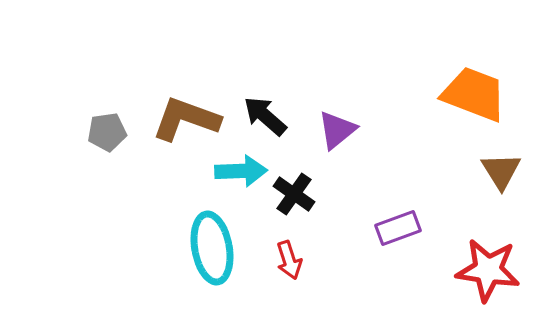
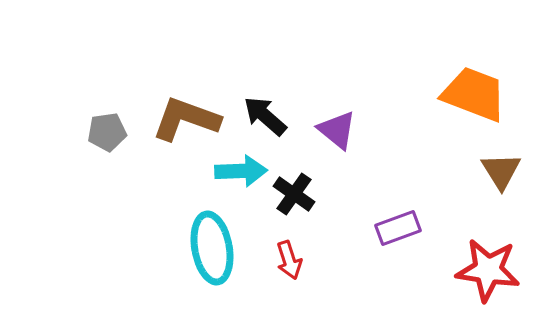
purple triangle: rotated 42 degrees counterclockwise
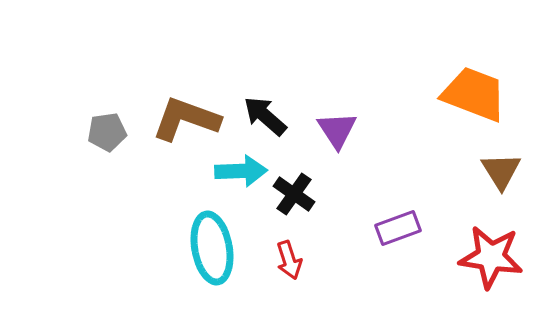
purple triangle: rotated 18 degrees clockwise
red star: moved 3 px right, 13 px up
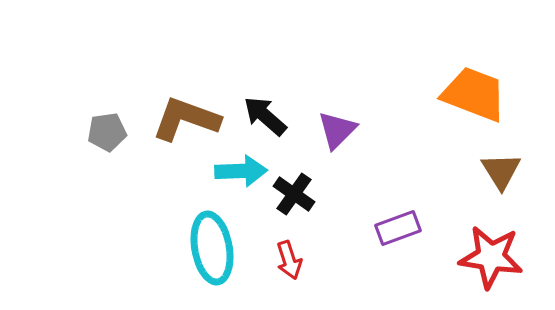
purple triangle: rotated 18 degrees clockwise
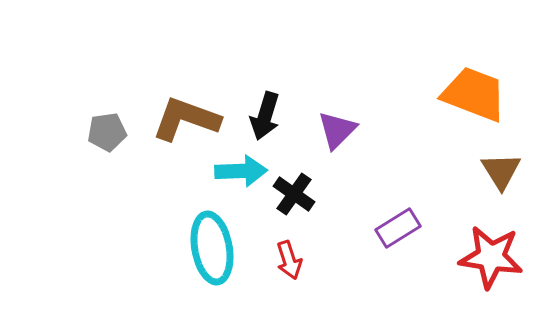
black arrow: rotated 114 degrees counterclockwise
purple rectangle: rotated 12 degrees counterclockwise
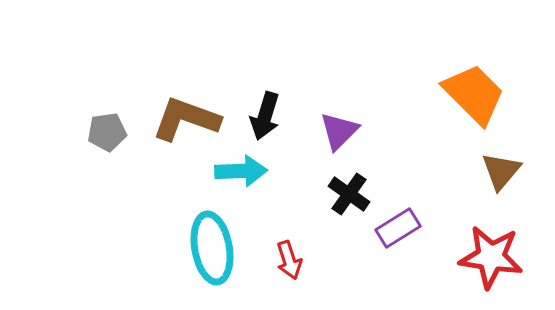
orange trapezoid: rotated 24 degrees clockwise
purple triangle: moved 2 px right, 1 px down
brown triangle: rotated 12 degrees clockwise
black cross: moved 55 px right
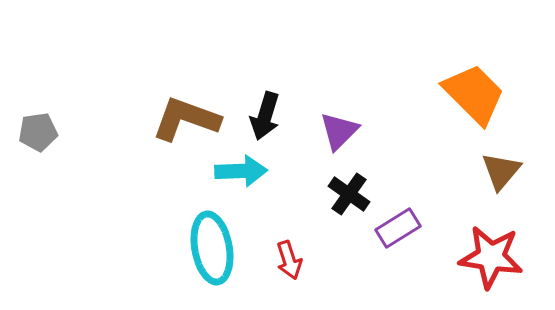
gray pentagon: moved 69 px left
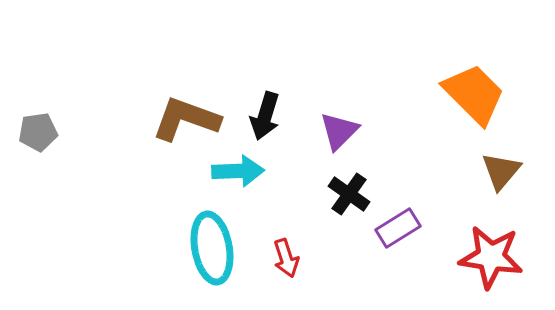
cyan arrow: moved 3 px left
red arrow: moved 3 px left, 2 px up
